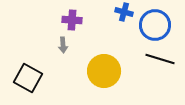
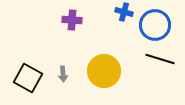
gray arrow: moved 29 px down
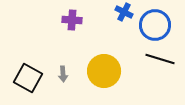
blue cross: rotated 12 degrees clockwise
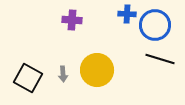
blue cross: moved 3 px right, 2 px down; rotated 24 degrees counterclockwise
yellow circle: moved 7 px left, 1 px up
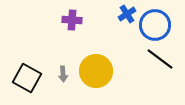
blue cross: rotated 36 degrees counterclockwise
black line: rotated 20 degrees clockwise
yellow circle: moved 1 px left, 1 px down
black square: moved 1 px left
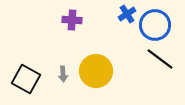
black square: moved 1 px left, 1 px down
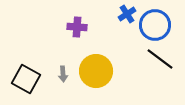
purple cross: moved 5 px right, 7 px down
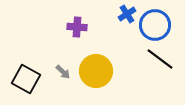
gray arrow: moved 2 px up; rotated 42 degrees counterclockwise
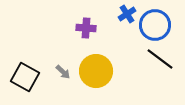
purple cross: moved 9 px right, 1 px down
black square: moved 1 px left, 2 px up
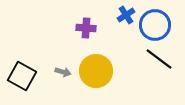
blue cross: moved 1 px left, 1 px down
black line: moved 1 px left
gray arrow: rotated 28 degrees counterclockwise
black square: moved 3 px left, 1 px up
